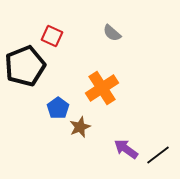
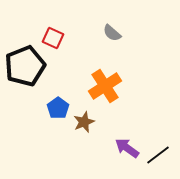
red square: moved 1 px right, 2 px down
orange cross: moved 3 px right, 2 px up
brown star: moved 4 px right, 5 px up
purple arrow: moved 1 px right, 1 px up
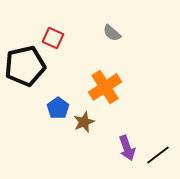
black pentagon: rotated 9 degrees clockwise
orange cross: moved 1 px down
purple arrow: rotated 145 degrees counterclockwise
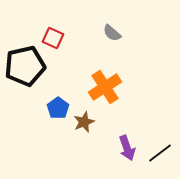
black line: moved 2 px right, 2 px up
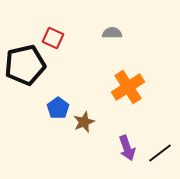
gray semicircle: rotated 138 degrees clockwise
black pentagon: moved 1 px up
orange cross: moved 23 px right
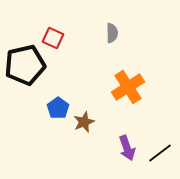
gray semicircle: rotated 90 degrees clockwise
